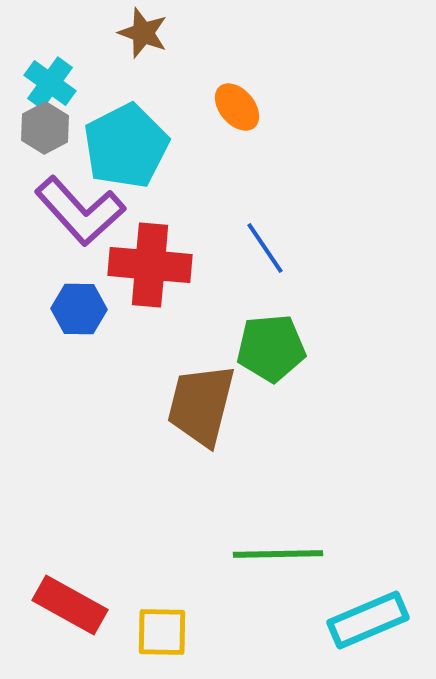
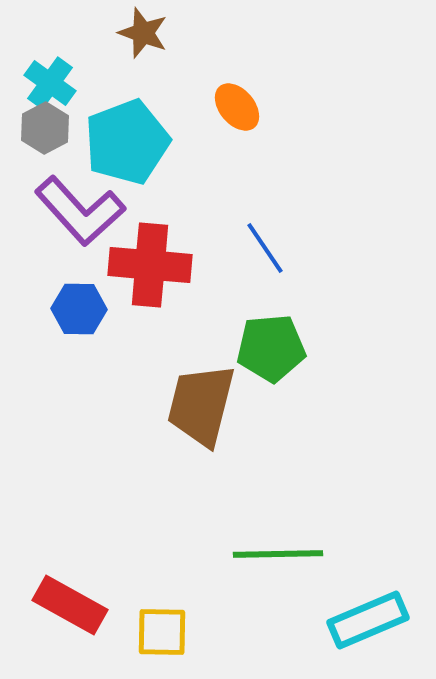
cyan pentagon: moved 1 px right, 4 px up; rotated 6 degrees clockwise
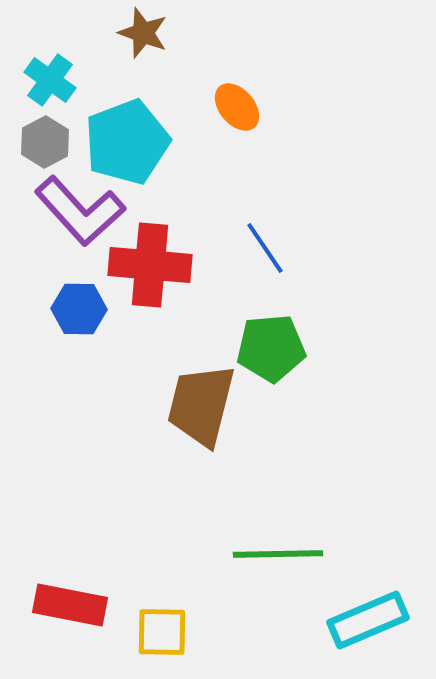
cyan cross: moved 3 px up
gray hexagon: moved 14 px down
red rectangle: rotated 18 degrees counterclockwise
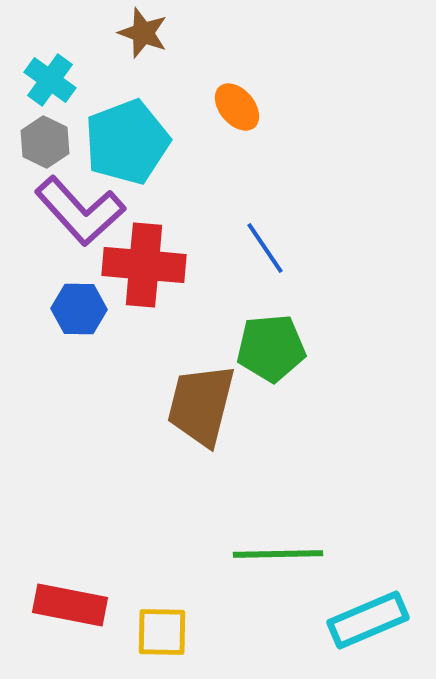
gray hexagon: rotated 6 degrees counterclockwise
red cross: moved 6 px left
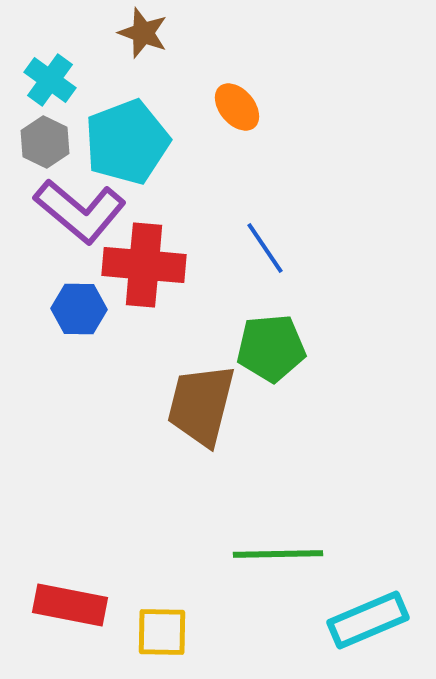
purple L-shape: rotated 8 degrees counterclockwise
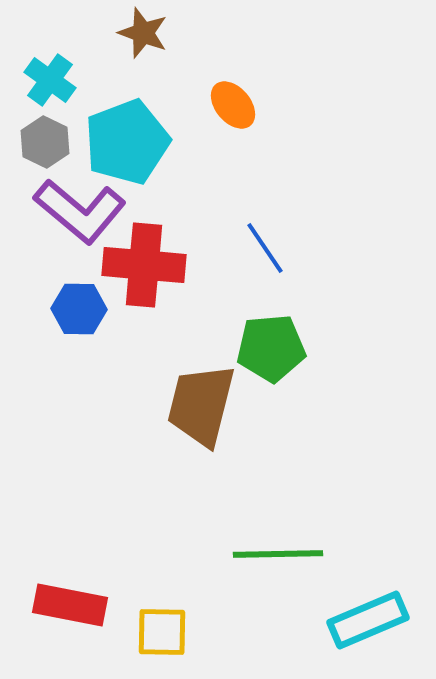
orange ellipse: moved 4 px left, 2 px up
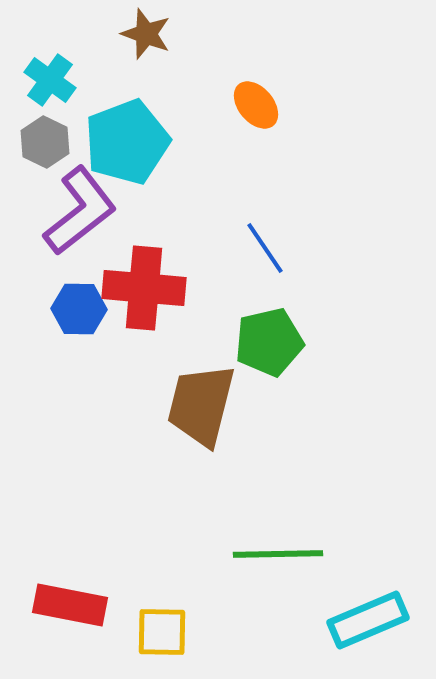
brown star: moved 3 px right, 1 px down
orange ellipse: moved 23 px right
purple L-shape: rotated 78 degrees counterclockwise
red cross: moved 23 px down
green pentagon: moved 2 px left, 6 px up; rotated 8 degrees counterclockwise
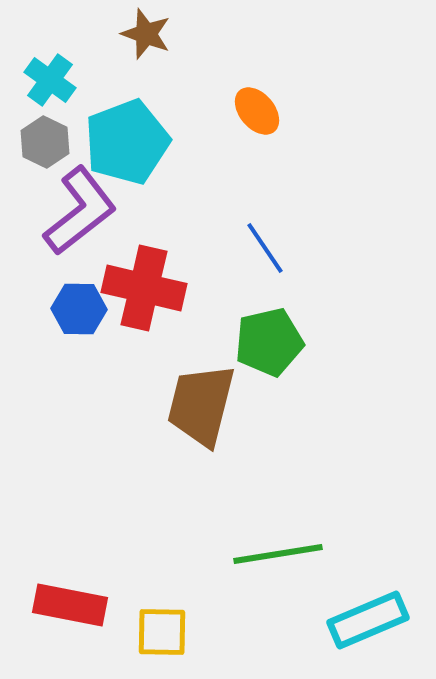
orange ellipse: moved 1 px right, 6 px down
red cross: rotated 8 degrees clockwise
green line: rotated 8 degrees counterclockwise
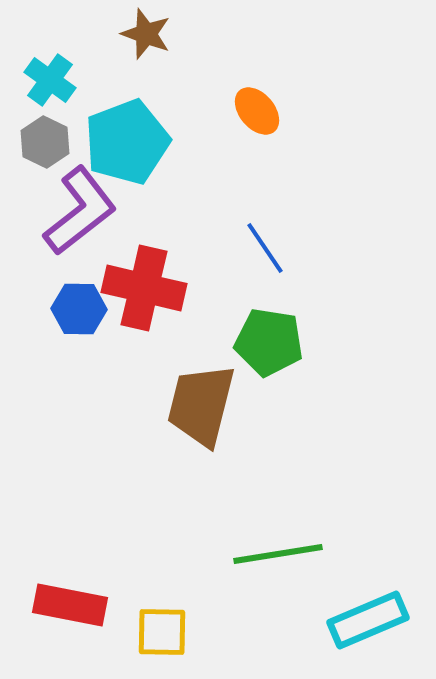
green pentagon: rotated 22 degrees clockwise
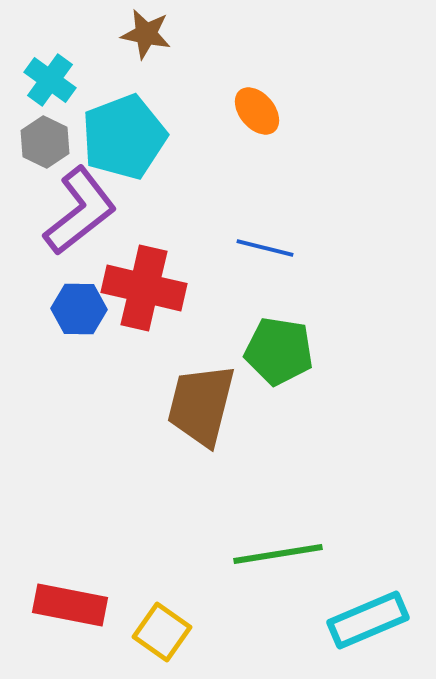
brown star: rotated 9 degrees counterclockwise
cyan pentagon: moved 3 px left, 5 px up
blue line: rotated 42 degrees counterclockwise
green pentagon: moved 10 px right, 9 px down
yellow square: rotated 34 degrees clockwise
